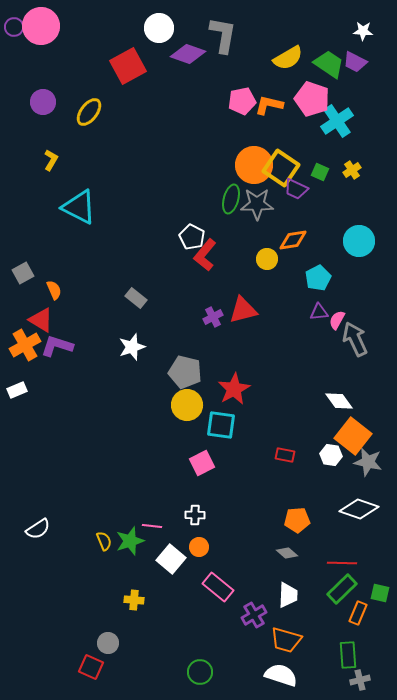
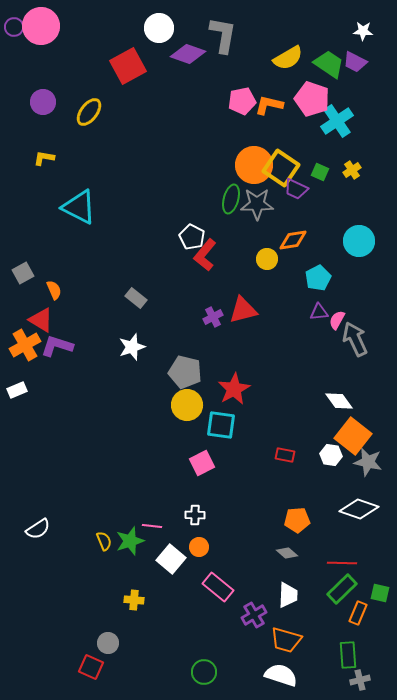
yellow L-shape at (51, 160): moved 7 px left, 2 px up; rotated 110 degrees counterclockwise
green circle at (200, 672): moved 4 px right
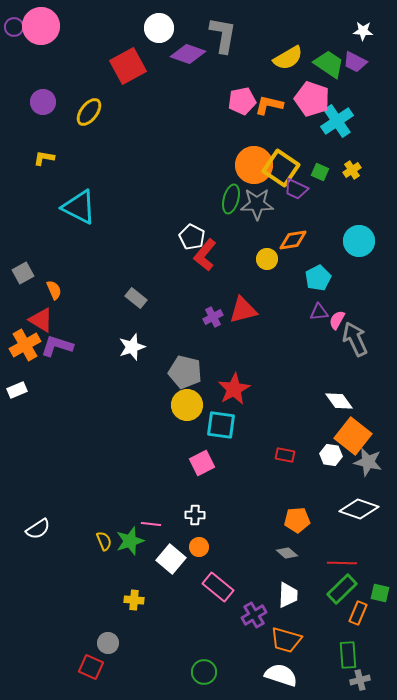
pink line at (152, 526): moved 1 px left, 2 px up
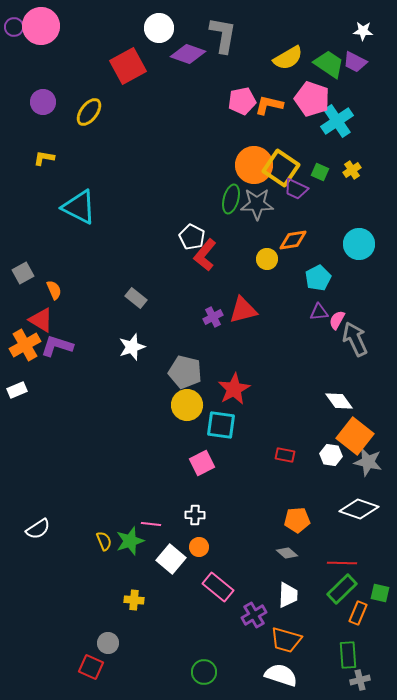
cyan circle at (359, 241): moved 3 px down
orange square at (353, 436): moved 2 px right
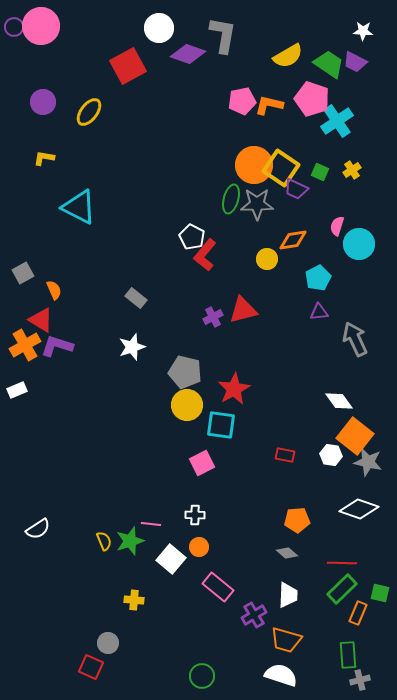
yellow semicircle at (288, 58): moved 2 px up
pink semicircle at (337, 320): moved 94 px up; rotated 12 degrees counterclockwise
green circle at (204, 672): moved 2 px left, 4 px down
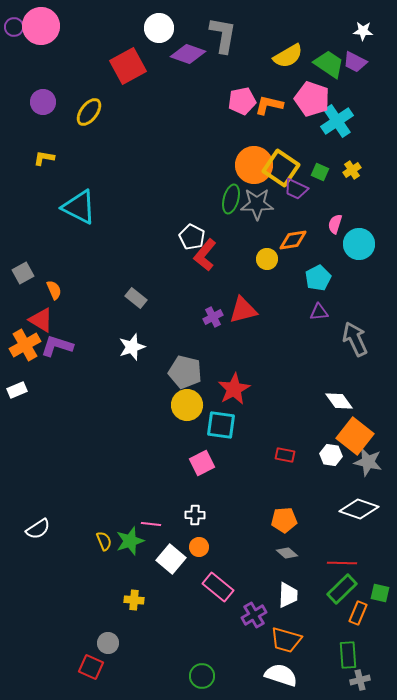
pink semicircle at (337, 226): moved 2 px left, 2 px up
orange pentagon at (297, 520): moved 13 px left
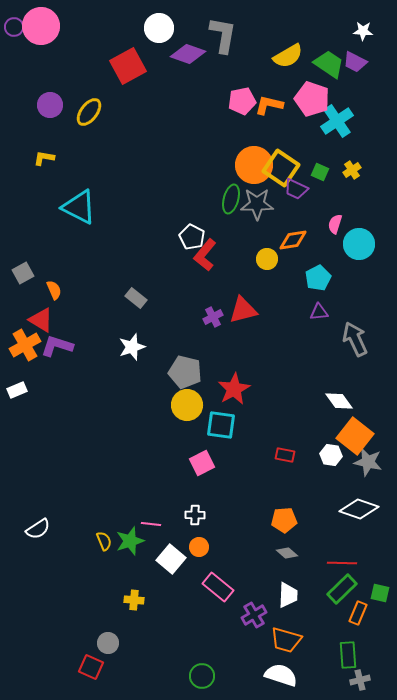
purple circle at (43, 102): moved 7 px right, 3 px down
